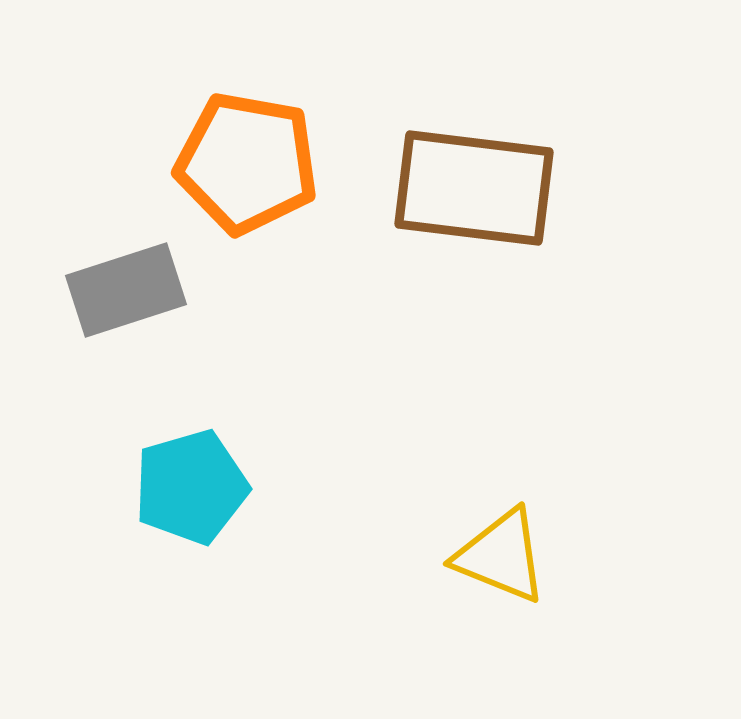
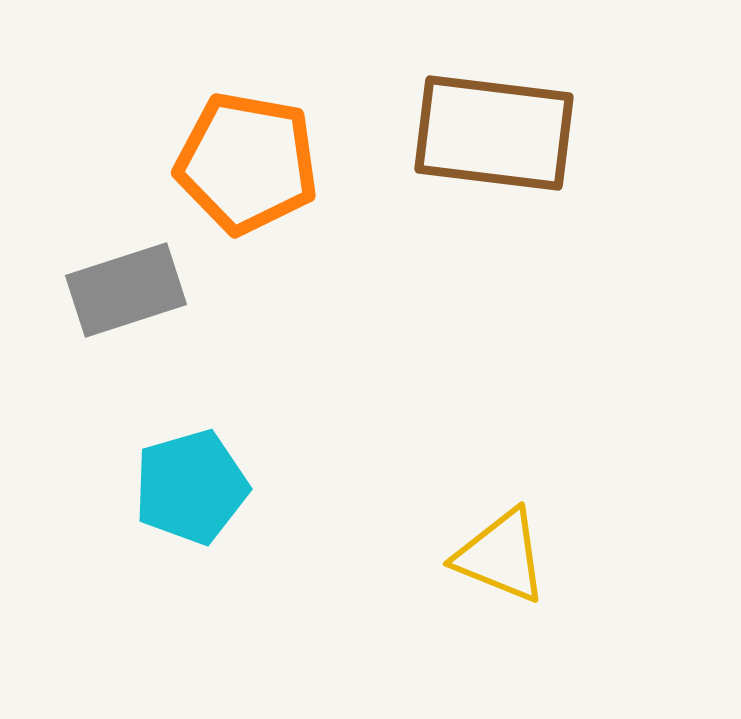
brown rectangle: moved 20 px right, 55 px up
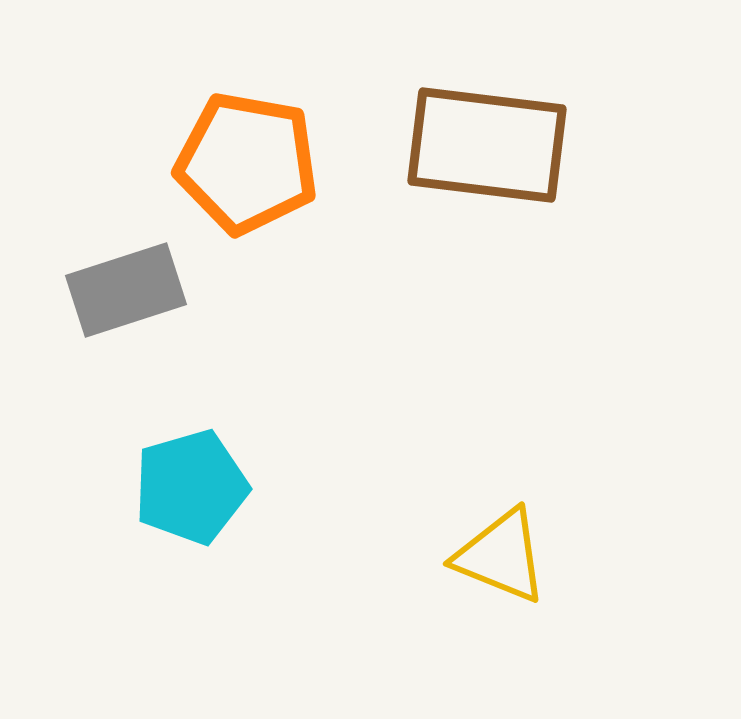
brown rectangle: moved 7 px left, 12 px down
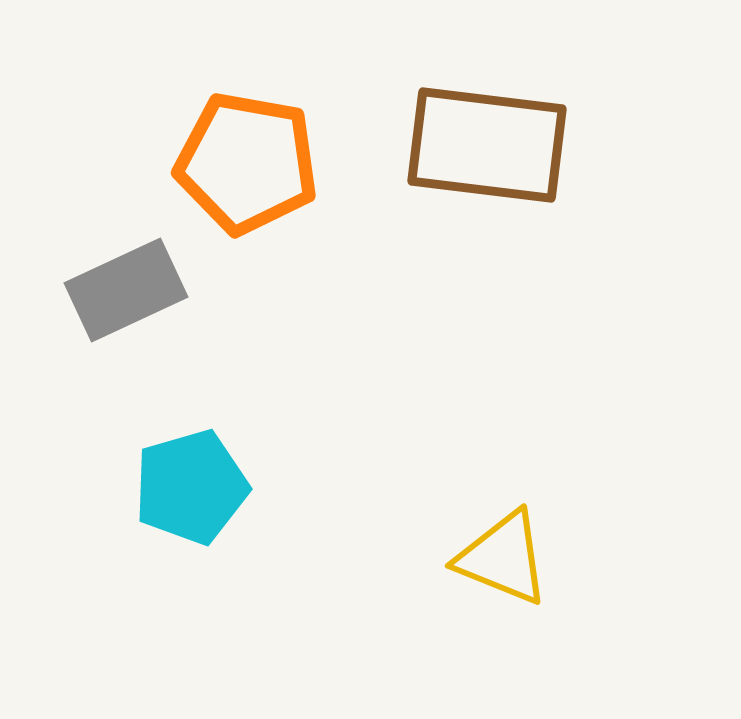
gray rectangle: rotated 7 degrees counterclockwise
yellow triangle: moved 2 px right, 2 px down
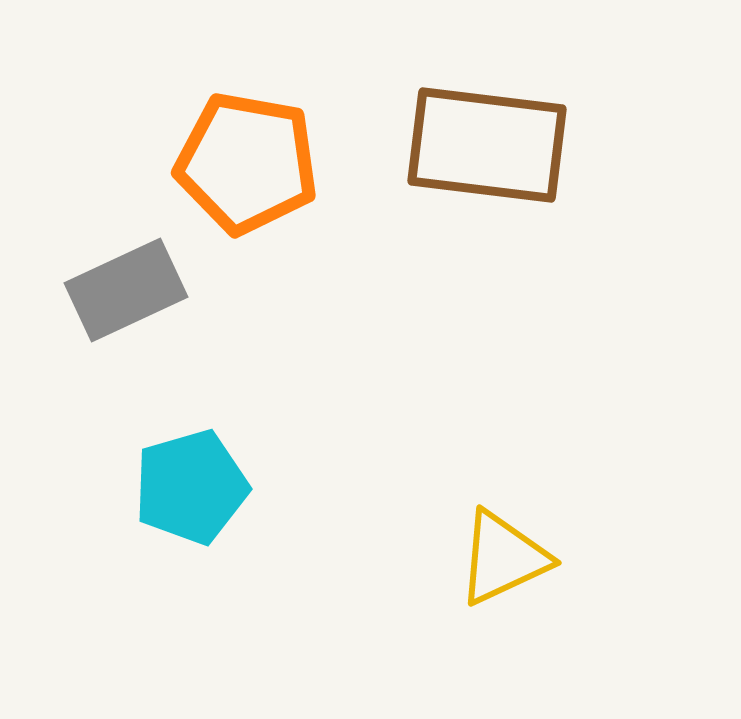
yellow triangle: rotated 47 degrees counterclockwise
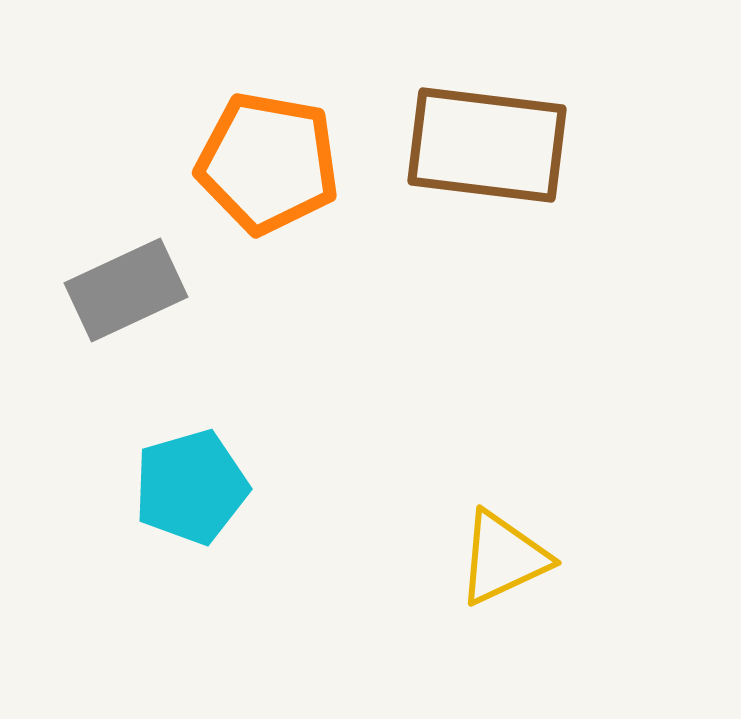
orange pentagon: moved 21 px right
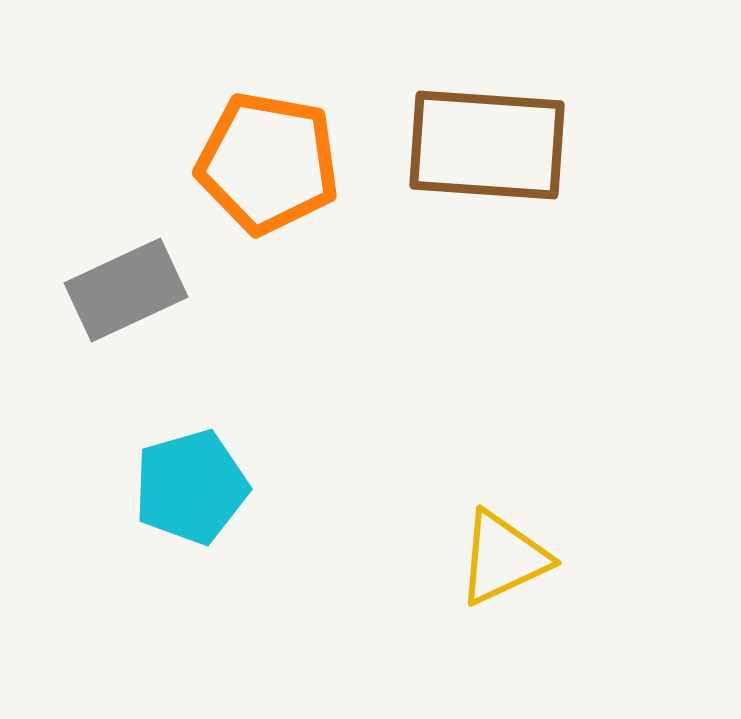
brown rectangle: rotated 3 degrees counterclockwise
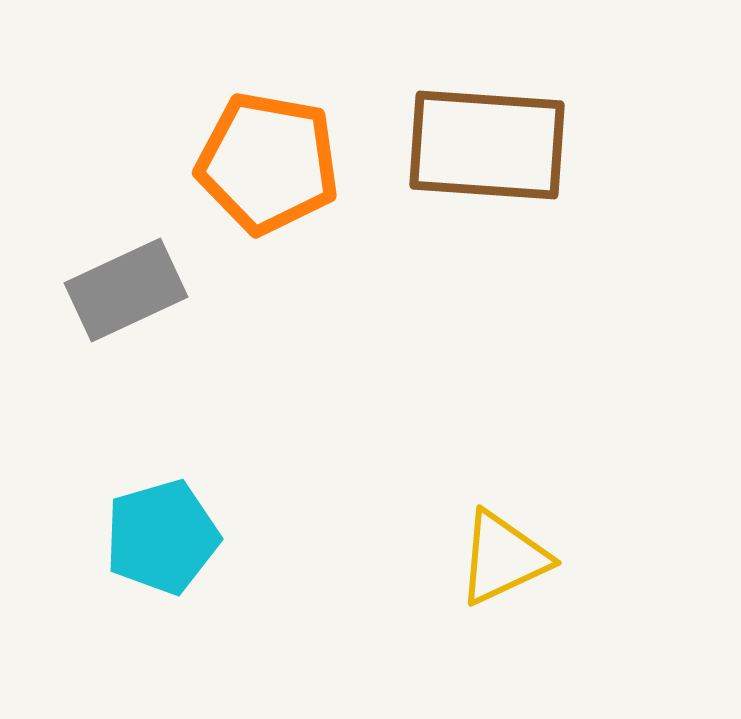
cyan pentagon: moved 29 px left, 50 px down
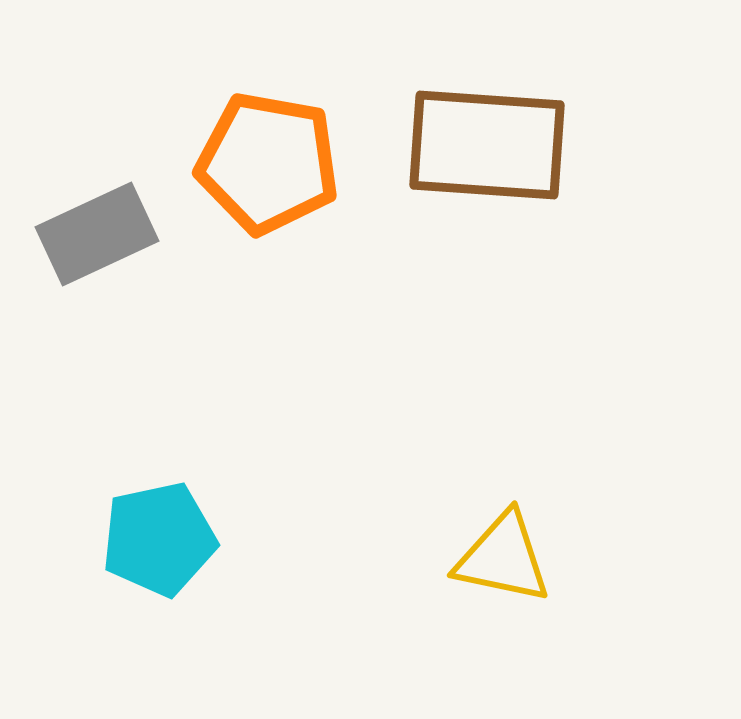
gray rectangle: moved 29 px left, 56 px up
cyan pentagon: moved 3 px left, 2 px down; rotated 4 degrees clockwise
yellow triangle: rotated 37 degrees clockwise
